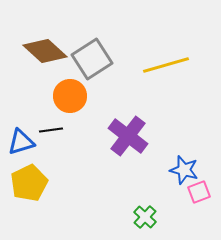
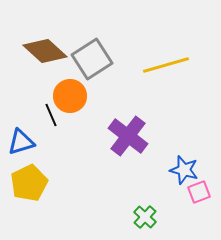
black line: moved 15 px up; rotated 75 degrees clockwise
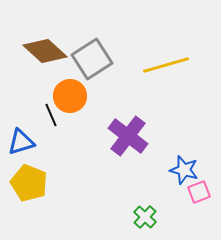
yellow pentagon: rotated 24 degrees counterclockwise
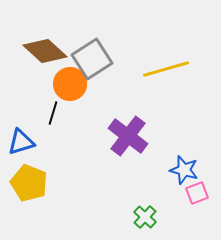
yellow line: moved 4 px down
orange circle: moved 12 px up
black line: moved 2 px right, 2 px up; rotated 40 degrees clockwise
pink square: moved 2 px left, 1 px down
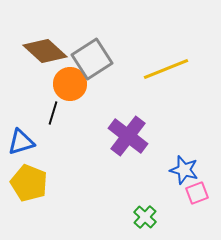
yellow line: rotated 6 degrees counterclockwise
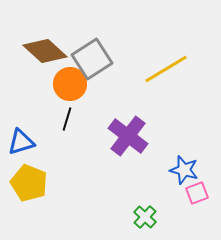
yellow line: rotated 9 degrees counterclockwise
black line: moved 14 px right, 6 px down
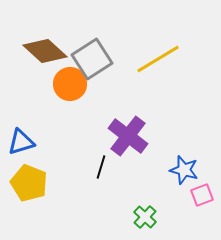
yellow line: moved 8 px left, 10 px up
black line: moved 34 px right, 48 px down
pink square: moved 5 px right, 2 px down
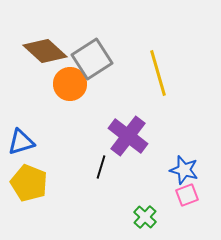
yellow line: moved 14 px down; rotated 75 degrees counterclockwise
pink square: moved 15 px left
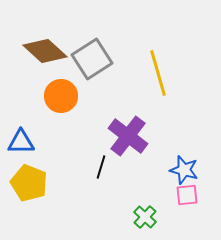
orange circle: moved 9 px left, 12 px down
blue triangle: rotated 16 degrees clockwise
pink square: rotated 15 degrees clockwise
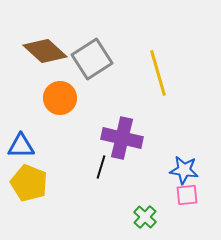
orange circle: moved 1 px left, 2 px down
purple cross: moved 6 px left, 2 px down; rotated 24 degrees counterclockwise
blue triangle: moved 4 px down
blue star: rotated 8 degrees counterclockwise
